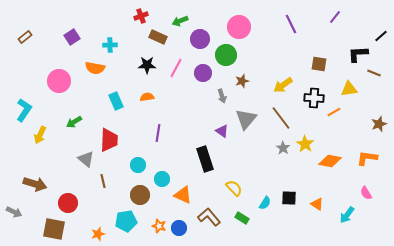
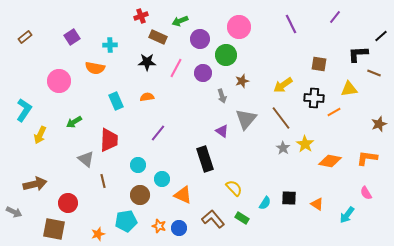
black star at (147, 65): moved 3 px up
purple line at (158, 133): rotated 30 degrees clockwise
brown arrow at (35, 184): rotated 30 degrees counterclockwise
brown L-shape at (209, 217): moved 4 px right, 2 px down
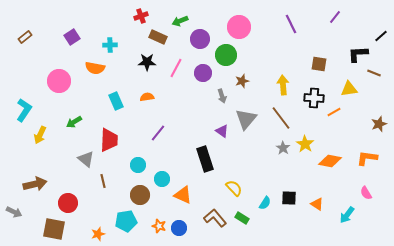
yellow arrow at (283, 85): rotated 120 degrees clockwise
brown L-shape at (213, 219): moved 2 px right, 1 px up
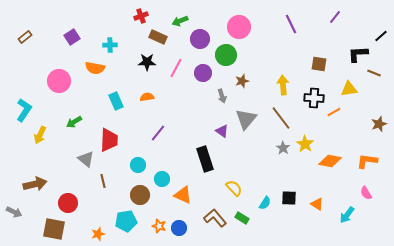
orange L-shape at (367, 158): moved 3 px down
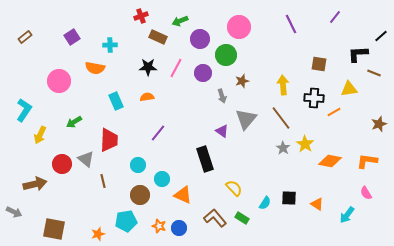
black star at (147, 62): moved 1 px right, 5 px down
red circle at (68, 203): moved 6 px left, 39 px up
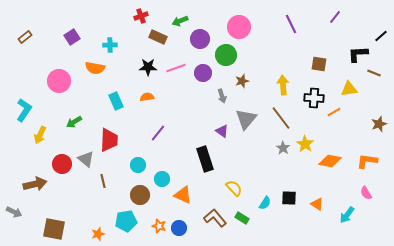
pink line at (176, 68): rotated 42 degrees clockwise
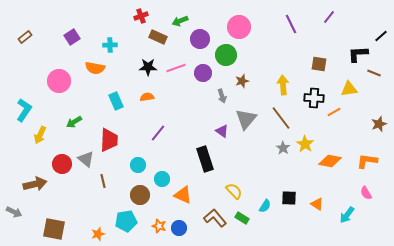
purple line at (335, 17): moved 6 px left
yellow semicircle at (234, 188): moved 3 px down
cyan semicircle at (265, 203): moved 3 px down
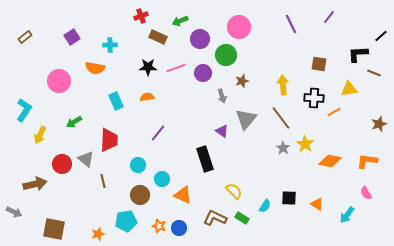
brown L-shape at (215, 218): rotated 25 degrees counterclockwise
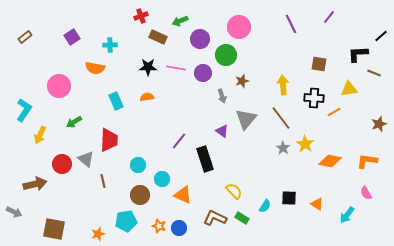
pink line at (176, 68): rotated 30 degrees clockwise
pink circle at (59, 81): moved 5 px down
purple line at (158, 133): moved 21 px right, 8 px down
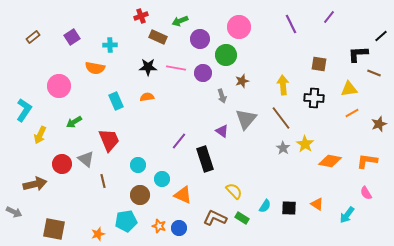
brown rectangle at (25, 37): moved 8 px right
orange line at (334, 112): moved 18 px right, 1 px down
red trapezoid at (109, 140): rotated 25 degrees counterclockwise
black square at (289, 198): moved 10 px down
